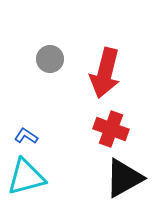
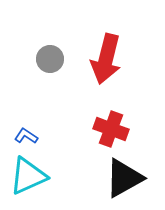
red arrow: moved 1 px right, 14 px up
cyan triangle: moved 2 px right, 1 px up; rotated 9 degrees counterclockwise
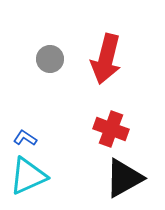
blue L-shape: moved 1 px left, 2 px down
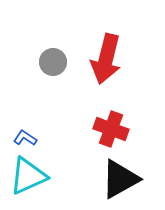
gray circle: moved 3 px right, 3 px down
black triangle: moved 4 px left, 1 px down
